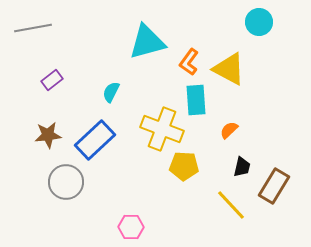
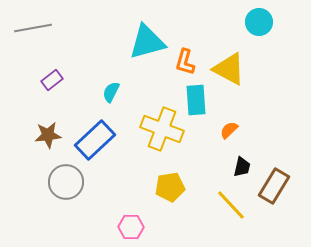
orange L-shape: moved 4 px left; rotated 20 degrees counterclockwise
yellow pentagon: moved 14 px left, 21 px down; rotated 12 degrees counterclockwise
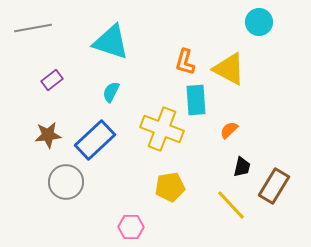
cyan triangle: moved 36 px left; rotated 33 degrees clockwise
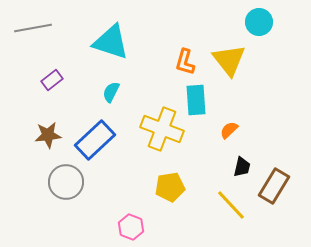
yellow triangle: moved 9 px up; rotated 24 degrees clockwise
pink hexagon: rotated 20 degrees clockwise
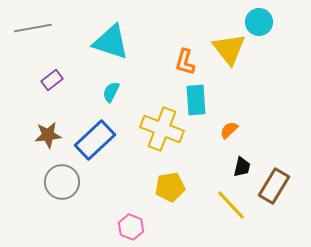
yellow triangle: moved 11 px up
gray circle: moved 4 px left
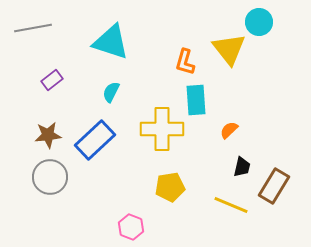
yellow cross: rotated 21 degrees counterclockwise
gray circle: moved 12 px left, 5 px up
yellow line: rotated 24 degrees counterclockwise
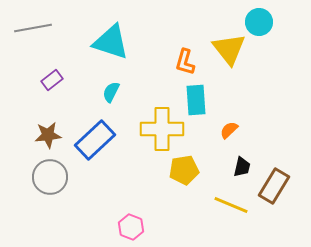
yellow pentagon: moved 14 px right, 17 px up
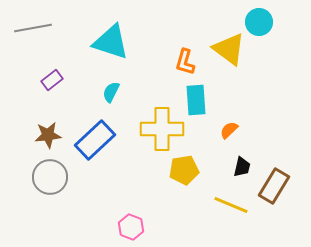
yellow triangle: rotated 15 degrees counterclockwise
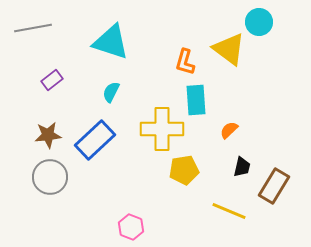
yellow line: moved 2 px left, 6 px down
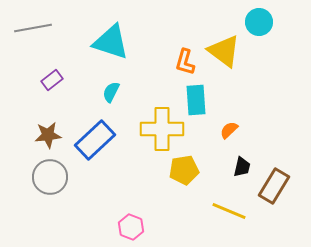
yellow triangle: moved 5 px left, 2 px down
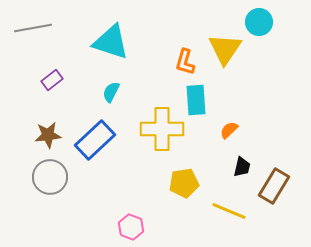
yellow triangle: moved 1 px right, 2 px up; rotated 27 degrees clockwise
yellow pentagon: moved 13 px down
